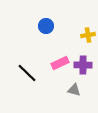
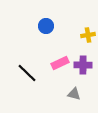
gray triangle: moved 4 px down
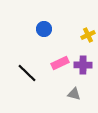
blue circle: moved 2 px left, 3 px down
yellow cross: rotated 16 degrees counterclockwise
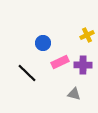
blue circle: moved 1 px left, 14 px down
yellow cross: moved 1 px left
pink rectangle: moved 1 px up
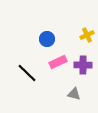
blue circle: moved 4 px right, 4 px up
pink rectangle: moved 2 px left
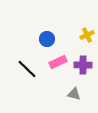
black line: moved 4 px up
